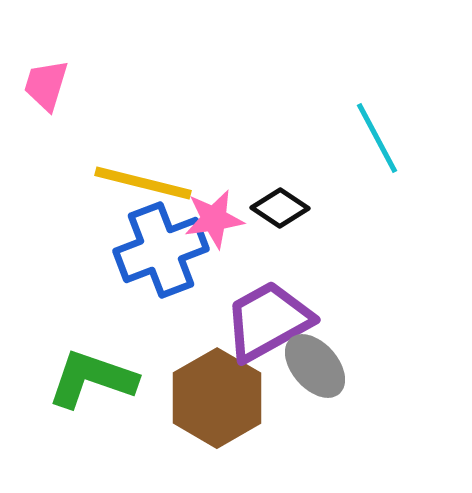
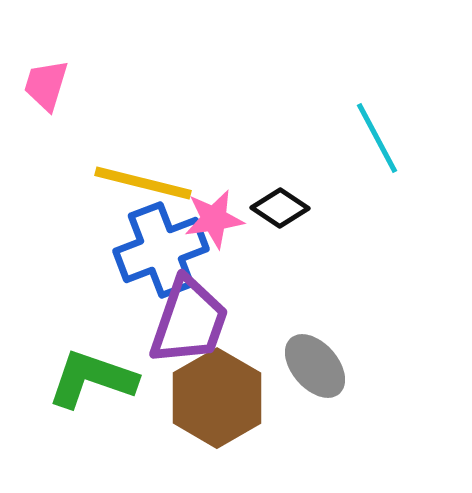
purple trapezoid: moved 79 px left; rotated 138 degrees clockwise
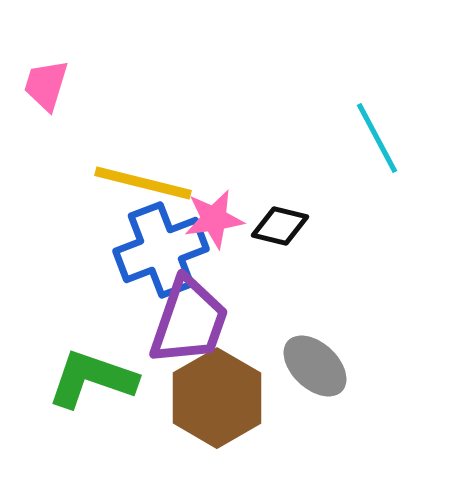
black diamond: moved 18 px down; rotated 20 degrees counterclockwise
gray ellipse: rotated 6 degrees counterclockwise
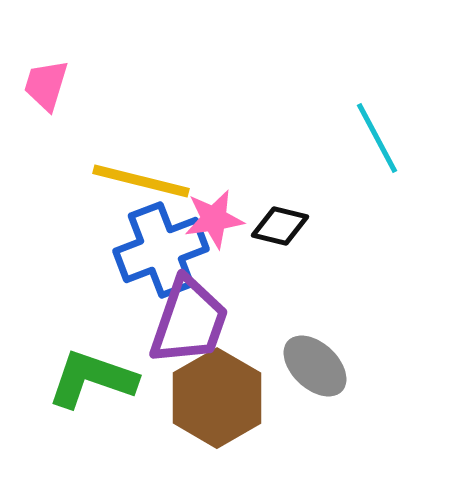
yellow line: moved 2 px left, 2 px up
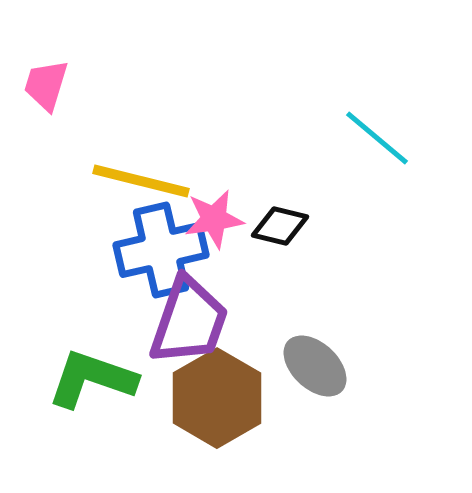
cyan line: rotated 22 degrees counterclockwise
blue cross: rotated 8 degrees clockwise
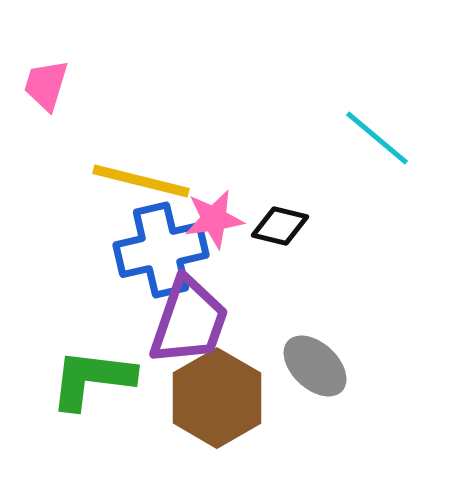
green L-shape: rotated 12 degrees counterclockwise
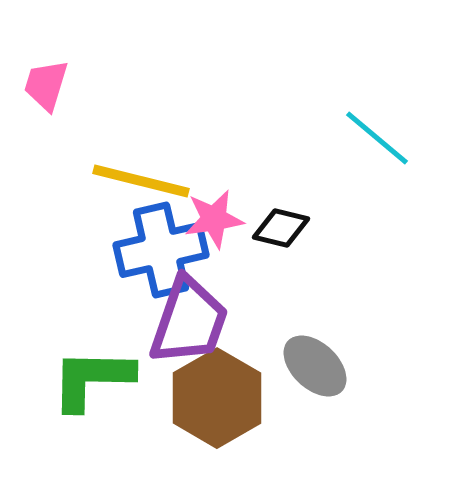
black diamond: moved 1 px right, 2 px down
green L-shape: rotated 6 degrees counterclockwise
